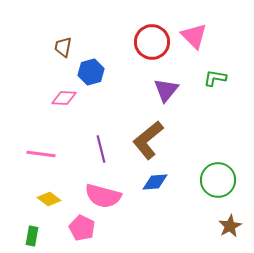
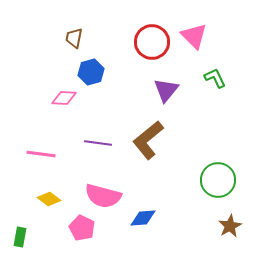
brown trapezoid: moved 11 px right, 9 px up
green L-shape: rotated 55 degrees clockwise
purple line: moved 3 px left, 6 px up; rotated 68 degrees counterclockwise
blue diamond: moved 12 px left, 36 px down
green rectangle: moved 12 px left, 1 px down
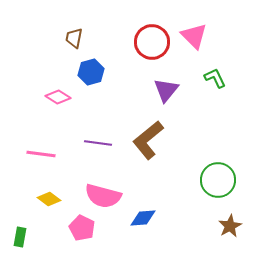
pink diamond: moved 6 px left, 1 px up; rotated 30 degrees clockwise
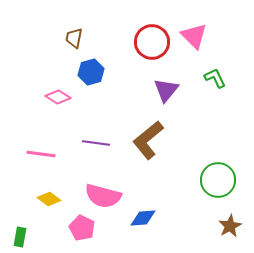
purple line: moved 2 px left
